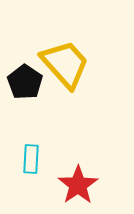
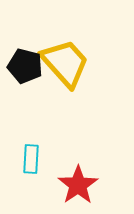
yellow trapezoid: moved 1 px up
black pentagon: moved 16 px up; rotated 20 degrees counterclockwise
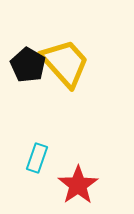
black pentagon: moved 3 px right, 1 px up; rotated 16 degrees clockwise
cyan rectangle: moved 6 px right, 1 px up; rotated 16 degrees clockwise
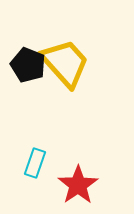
black pentagon: rotated 8 degrees counterclockwise
cyan rectangle: moved 2 px left, 5 px down
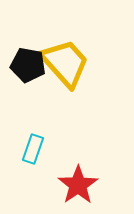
black pentagon: rotated 12 degrees counterclockwise
cyan rectangle: moved 2 px left, 14 px up
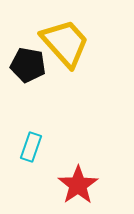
yellow trapezoid: moved 20 px up
cyan rectangle: moved 2 px left, 2 px up
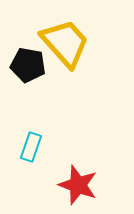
red star: rotated 18 degrees counterclockwise
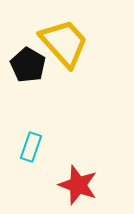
yellow trapezoid: moved 1 px left
black pentagon: rotated 20 degrees clockwise
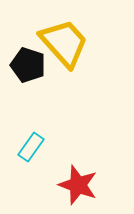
black pentagon: rotated 12 degrees counterclockwise
cyan rectangle: rotated 16 degrees clockwise
